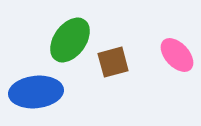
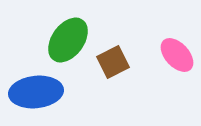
green ellipse: moved 2 px left
brown square: rotated 12 degrees counterclockwise
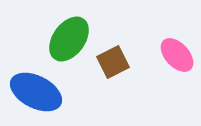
green ellipse: moved 1 px right, 1 px up
blue ellipse: rotated 33 degrees clockwise
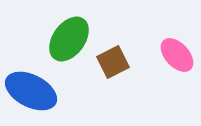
blue ellipse: moved 5 px left, 1 px up
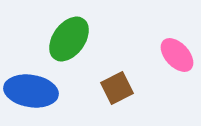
brown square: moved 4 px right, 26 px down
blue ellipse: rotated 18 degrees counterclockwise
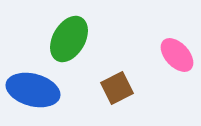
green ellipse: rotated 6 degrees counterclockwise
blue ellipse: moved 2 px right, 1 px up; rotated 6 degrees clockwise
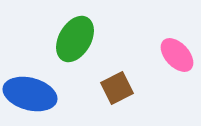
green ellipse: moved 6 px right
blue ellipse: moved 3 px left, 4 px down
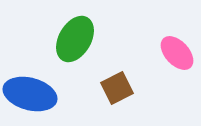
pink ellipse: moved 2 px up
